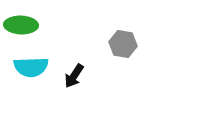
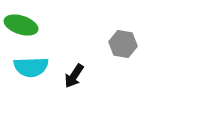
green ellipse: rotated 16 degrees clockwise
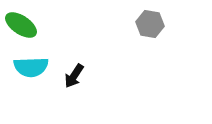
green ellipse: rotated 16 degrees clockwise
gray hexagon: moved 27 px right, 20 px up
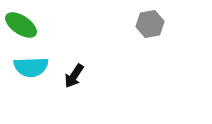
gray hexagon: rotated 20 degrees counterclockwise
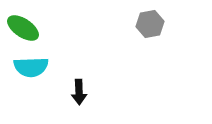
green ellipse: moved 2 px right, 3 px down
black arrow: moved 5 px right, 16 px down; rotated 35 degrees counterclockwise
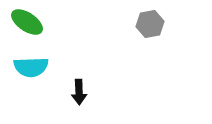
green ellipse: moved 4 px right, 6 px up
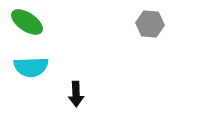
gray hexagon: rotated 16 degrees clockwise
black arrow: moved 3 px left, 2 px down
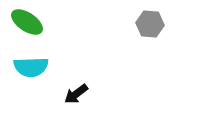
black arrow: rotated 55 degrees clockwise
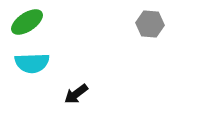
green ellipse: rotated 68 degrees counterclockwise
cyan semicircle: moved 1 px right, 4 px up
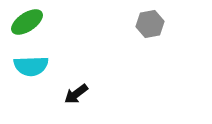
gray hexagon: rotated 16 degrees counterclockwise
cyan semicircle: moved 1 px left, 3 px down
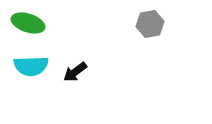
green ellipse: moved 1 px right, 1 px down; rotated 52 degrees clockwise
black arrow: moved 1 px left, 22 px up
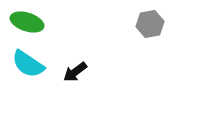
green ellipse: moved 1 px left, 1 px up
cyan semicircle: moved 3 px left, 2 px up; rotated 36 degrees clockwise
